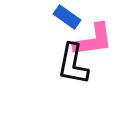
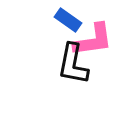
blue rectangle: moved 1 px right, 3 px down
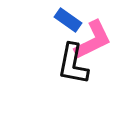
pink L-shape: rotated 18 degrees counterclockwise
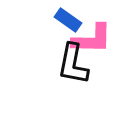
pink L-shape: moved 1 px left, 1 px up; rotated 27 degrees clockwise
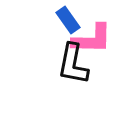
blue rectangle: rotated 20 degrees clockwise
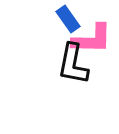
blue rectangle: moved 1 px up
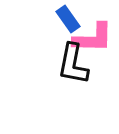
pink L-shape: moved 1 px right, 1 px up
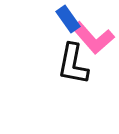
pink L-shape: rotated 48 degrees clockwise
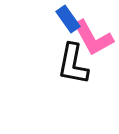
pink L-shape: rotated 12 degrees clockwise
